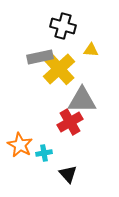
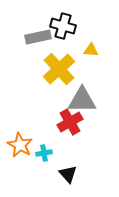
gray rectangle: moved 2 px left, 20 px up
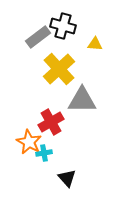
gray rectangle: rotated 25 degrees counterclockwise
yellow triangle: moved 4 px right, 6 px up
red cross: moved 19 px left
orange star: moved 9 px right, 3 px up
black triangle: moved 1 px left, 4 px down
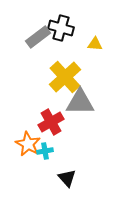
black cross: moved 2 px left, 2 px down
yellow cross: moved 6 px right, 8 px down
gray triangle: moved 2 px left, 2 px down
orange star: moved 1 px left, 2 px down
cyan cross: moved 1 px right, 2 px up
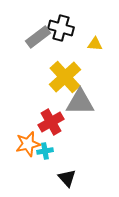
orange star: rotated 30 degrees clockwise
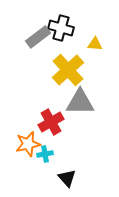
yellow cross: moved 3 px right, 7 px up
cyan cross: moved 3 px down
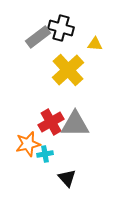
gray triangle: moved 5 px left, 22 px down
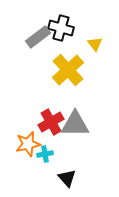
yellow triangle: rotated 49 degrees clockwise
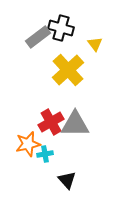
black triangle: moved 2 px down
